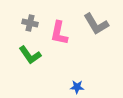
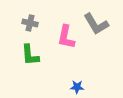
pink L-shape: moved 7 px right, 4 px down
green L-shape: rotated 30 degrees clockwise
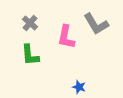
gray cross: rotated 28 degrees clockwise
blue star: moved 2 px right; rotated 16 degrees clockwise
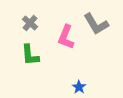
pink L-shape: rotated 10 degrees clockwise
blue star: rotated 16 degrees clockwise
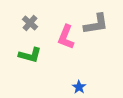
gray L-shape: rotated 68 degrees counterclockwise
green L-shape: rotated 70 degrees counterclockwise
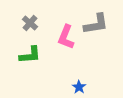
green L-shape: rotated 20 degrees counterclockwise
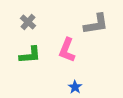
gray cross: moved 2 px left, 1 px up
pink L-shape: moved 1 px right, 13 px down
blue star: moved 4 px left
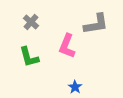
gray cross: moved 3 px right
pink L-shape: moved 4 px up
green L-shape: moved 1 px left, 2 px down; rotated 80 degrees clockwise
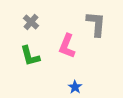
gray L-shape: rotated 76 degrees counterclockwise
green L-shape: moved 1 px right, 1 px up
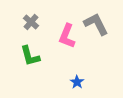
gray L-shape: rotated 32 degrees counterclockwise
pink L-shape: moved 10 px up
blue star: moved 2 px right, 5 px up
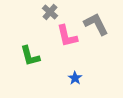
gray cross: moved 19 px right, 10 px up
pink L-shape: rotated 35 degrees counterclockwise
blue star: moved 2 px left, 4 px up
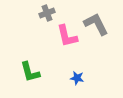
gray cross: moved 3 px left, 1 px down; rotated 28 degrees clockwise
green L-shape: moved 16 px down
blue star: moved 2 px right; rotated 24 degrees counterclockwise
